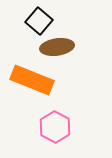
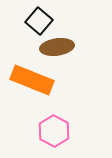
pink hexagon: moved 1 px left, 4 px down
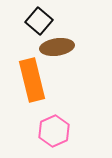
orange rectangle: rotated 54 degrees clockwise
pink hexagon: rotated 8 degrees clockwise
